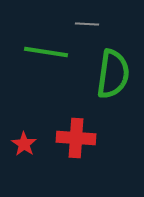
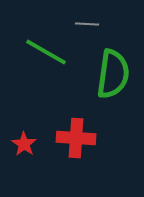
green line: rotated 21 degrees clockwise
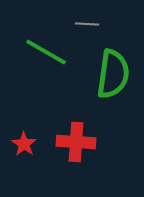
red cross: moved 4 px down
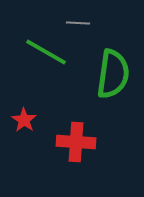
gray line: moved 9 px left, 1 px up
red star: moved 24 px up
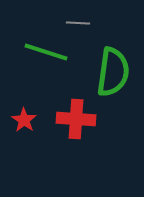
green line: rotated 12 degrees counterclockwise
green semicircle: moved 2 px up
red cross: moved 23 px up
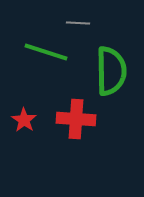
green semicircle: moved 2 px left, 1 px up; rotated 9 degrees counterclockwise
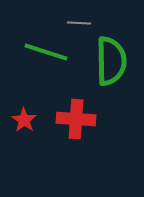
gray line: moved 1 px right
green semicircle: moved 10 px up
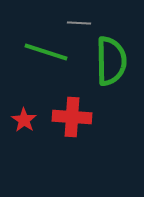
red cross: moved 4 px left, 2 px up
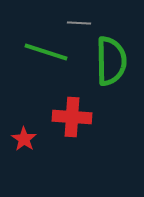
red star: moved 19 px down
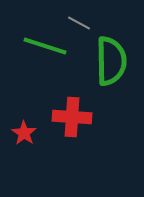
gray line: rotated 25 degrees clockwise
green line: moved 1 px left, 6 px up
red star: moved 6 px up
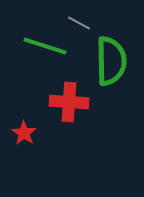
red cross: moved 3 px left, 15 px up
